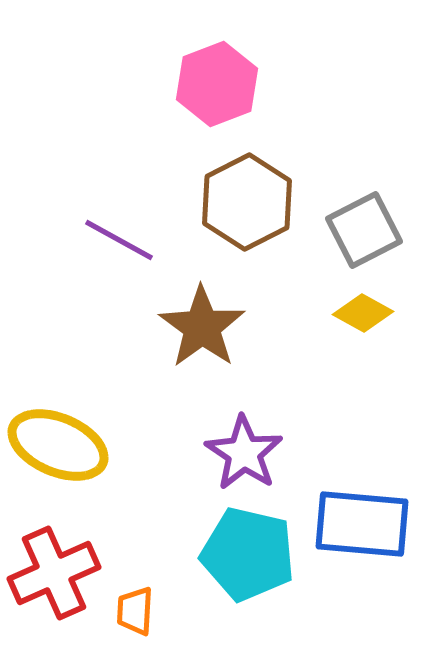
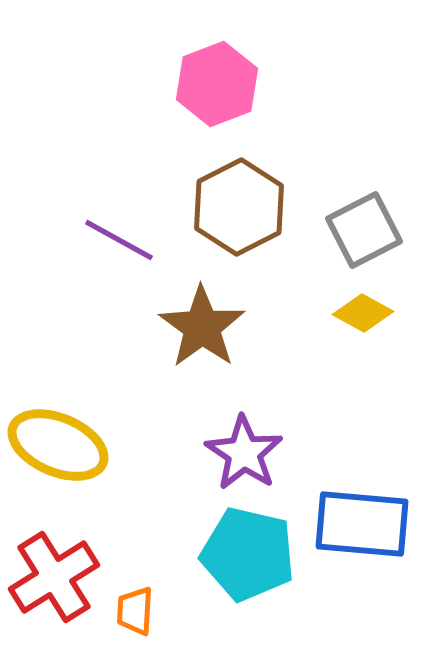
brown hexagon: moved 8 px left, 5 px down
red cross: moved 4 px down; rotated 8 degrees counterclockwise
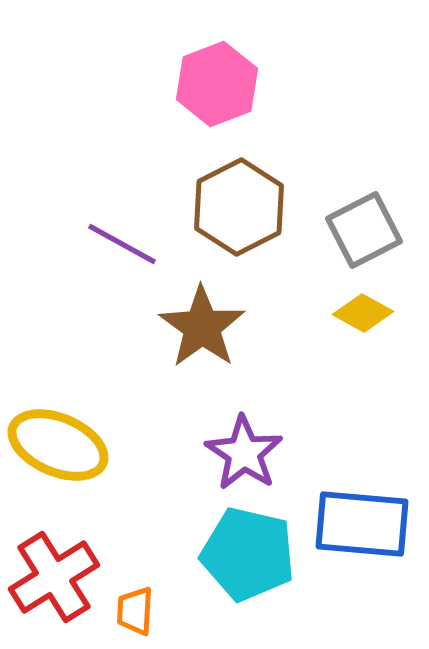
purple line: moved 3 px right, 4 px down
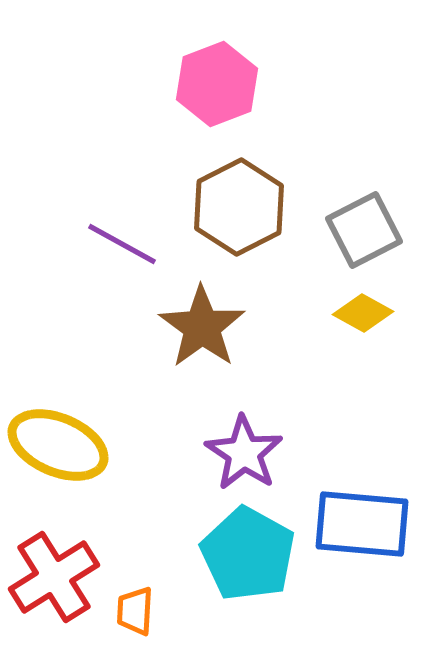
cyan pentagon: rotated 16 degrees clockwise
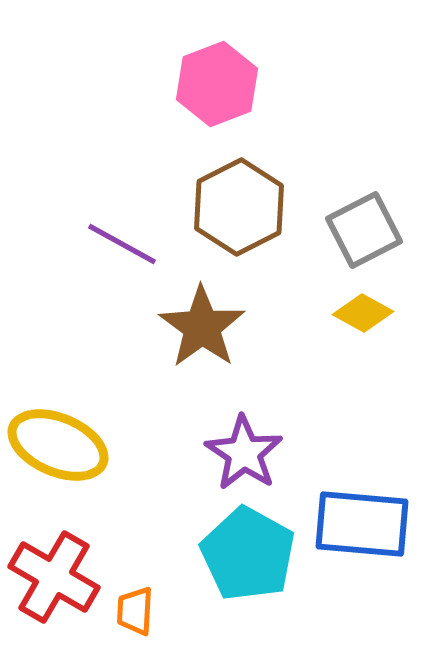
red cross: rotated 28 degrees counterclockwise
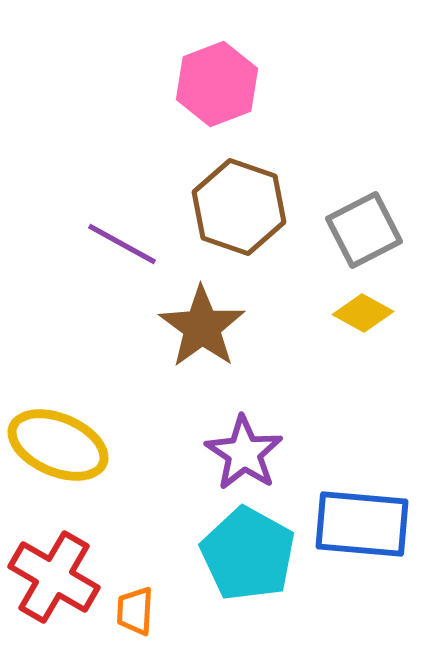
brown hexagon: rotated 14 degrees counterclockwise
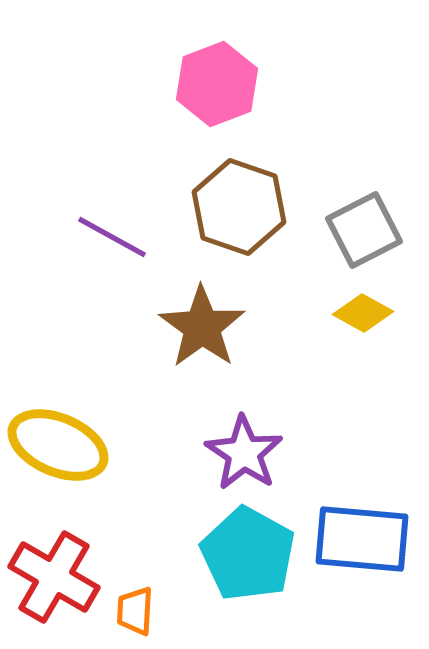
purple line: moved 10 px left, 7 px up
blue rectangle: moved 15 px down
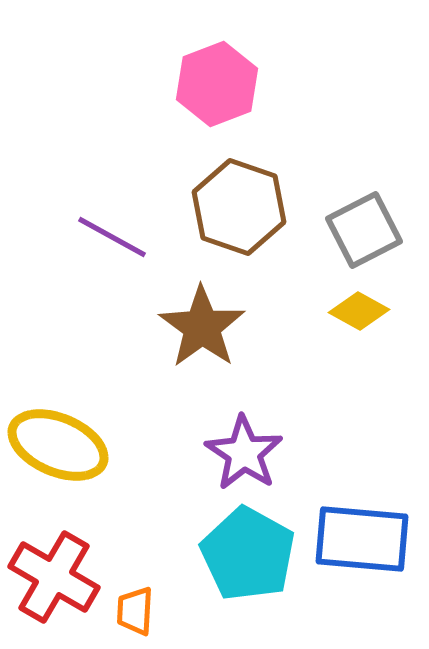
yellow diamond: moved 4 px left, 2 px up
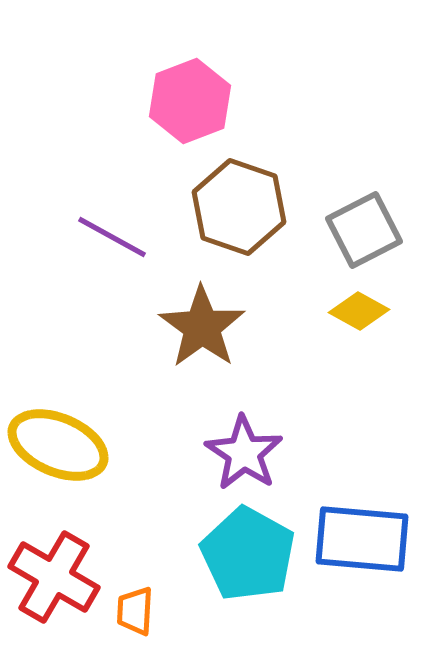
pink hexagon: moved 27 px left, 17 px down
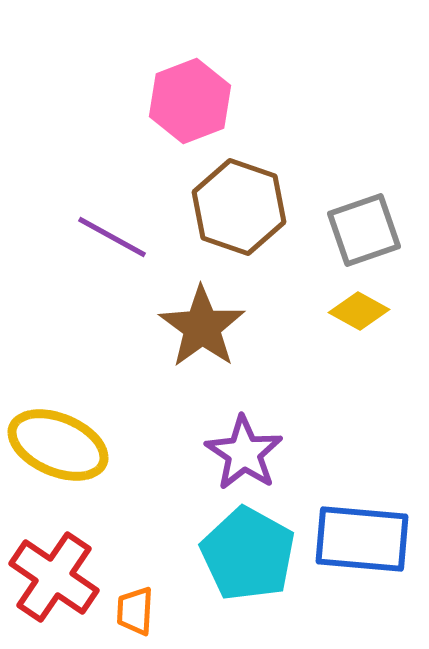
gray square: rotated 8 degrees clockwise
red cross: rotated 4 degrees clockwise
